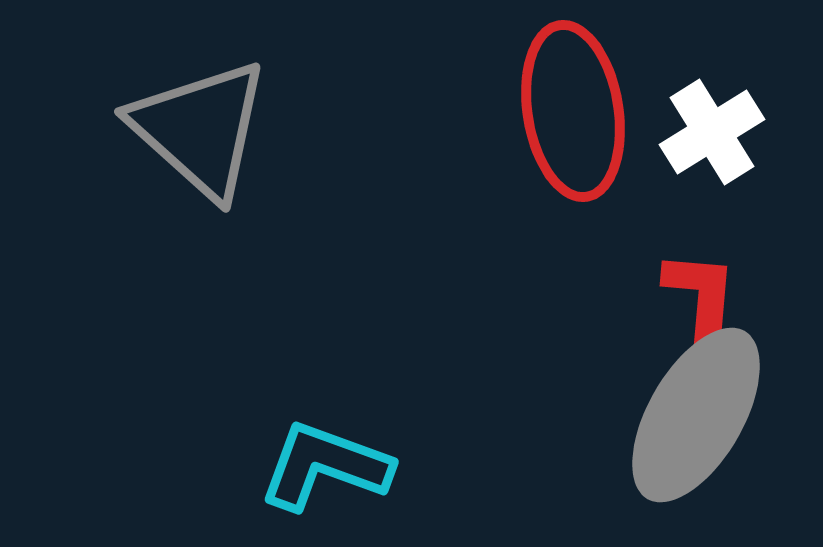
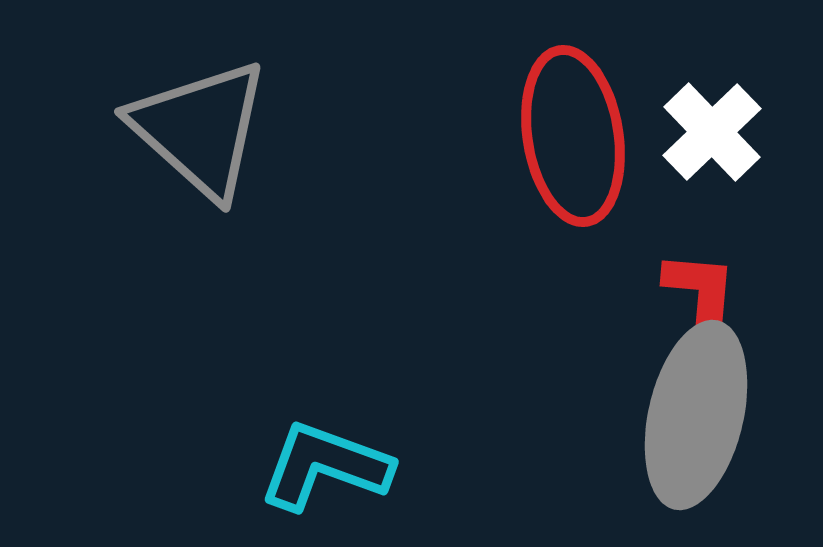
red ellipse: moved 25 px down
white cross: rotated 12 degrees counterclockwise
gray ellipse: rotated 17 degrees counterclockwise
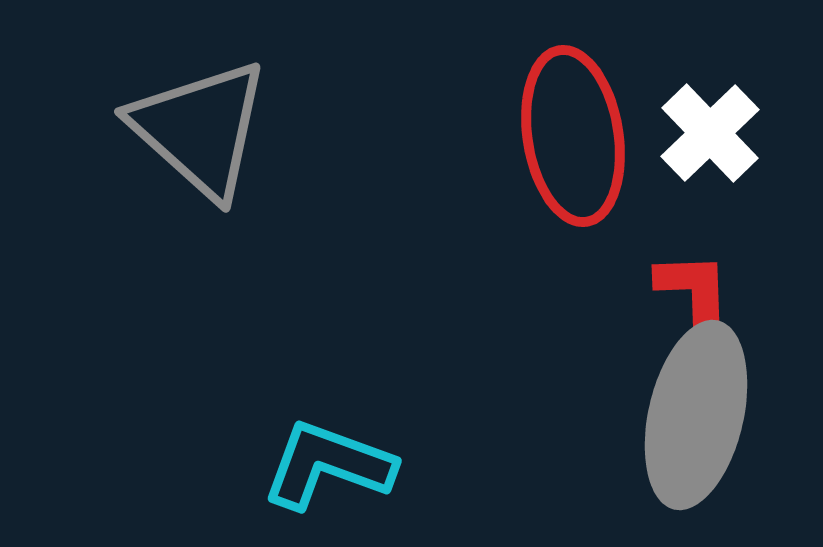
white cross: moved 2 px left, 1 px down
red L-shape: moved 6 px left, 1 px up; rotated 7 degrees counterclockwise
cyan L-shape: moved 3 px right, 1 px up
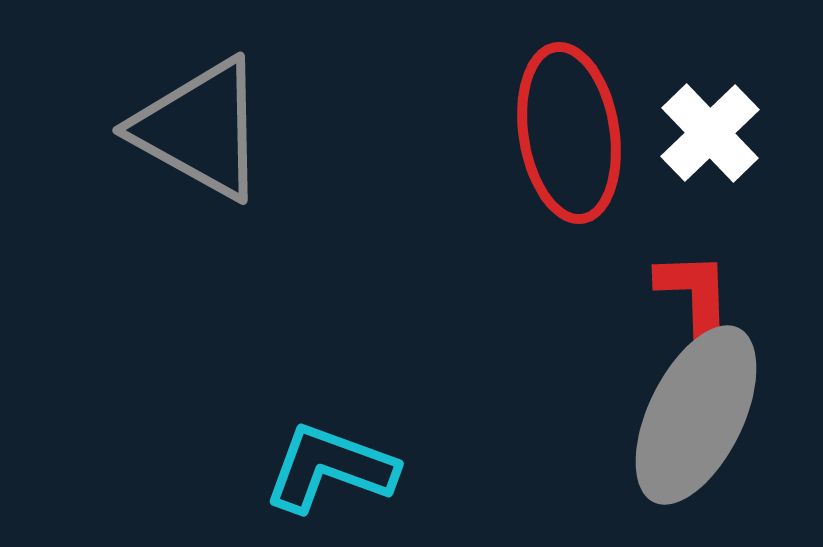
gray triangle: rotated 13 degrees counterclockwise
red ellipse: moved 4 px left, 3 px up
gray ellipse: rotated 13 degrees clockwise
cyan L-shape: moved 2 px right, 3 px down
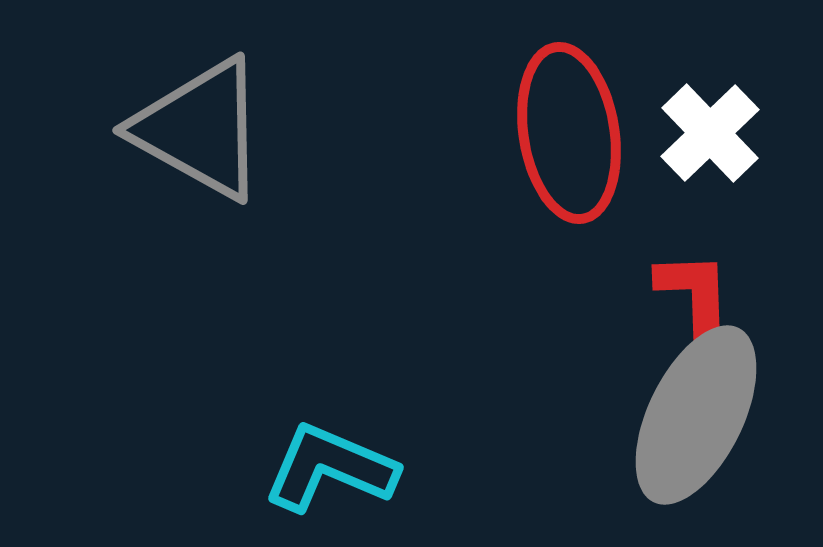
cyan L-shape: rotated 3 degrees clockwise
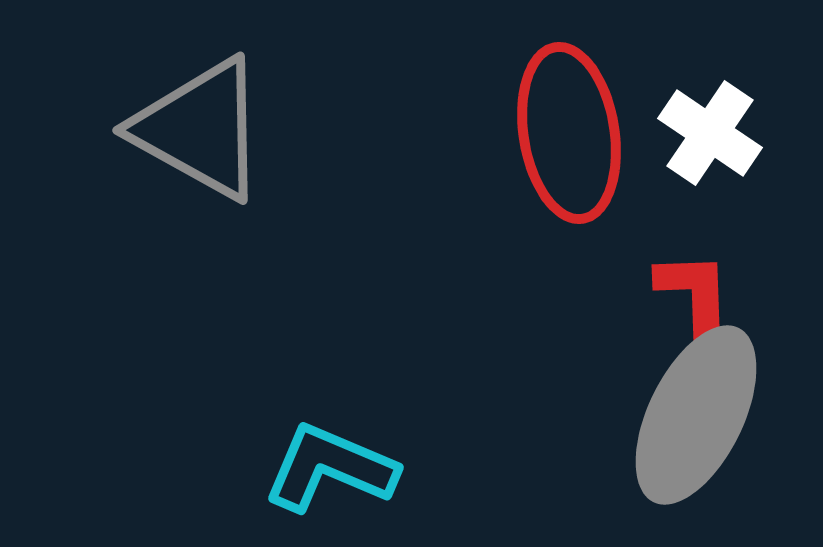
white cross: rotated 12 degrees counterclockwise
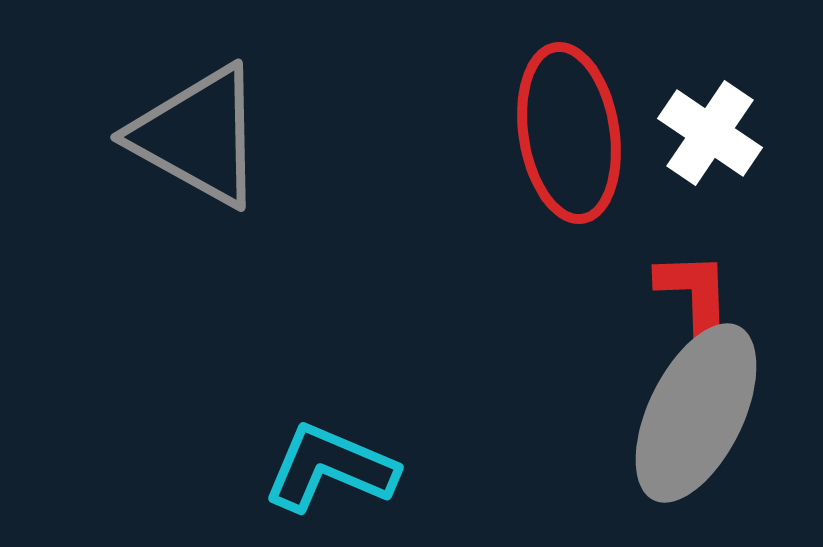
gray triangle: moved 2 px left, 7 px down
gray ellipse: moved 2 px up
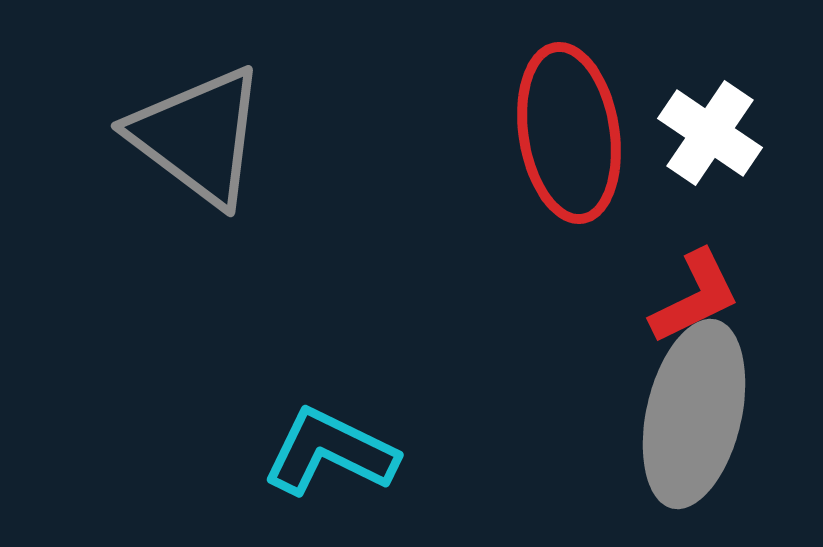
gray triangle: rotated 8 degrees clockwise
red L-shape: rotated 66 degrees clockwise
gray ellipse: moved 2 px left, 1 px down; rotated 13 degrees counterclockwise
cyan L-shape: moved 16 px up; rotated 3 degrees clockwise
